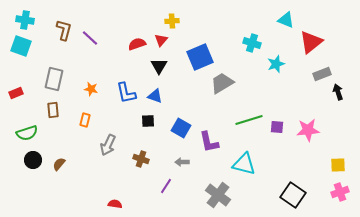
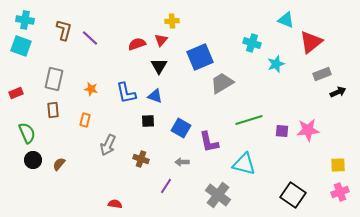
black arrow at (338, 92): rotated 84 degrees clockwise
purple square at (277, 127): moved 5 px right, 4 px down
green semicircle at (27, 133): rotated 95 degrees counterclockwise
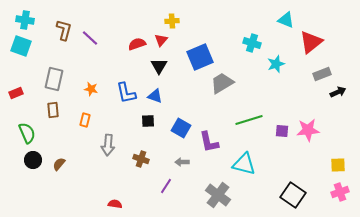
gray arrow at (108, 145): rotated 20 degrees counterclockwise
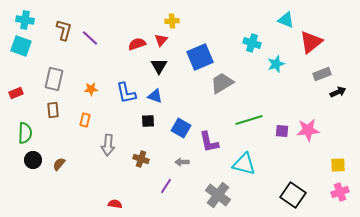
orange star at (91, 89): rotated 16 degrees counterclockwise
green semicircle at (27, 133): moved 2 px left; rotated 25 degrees clockwise
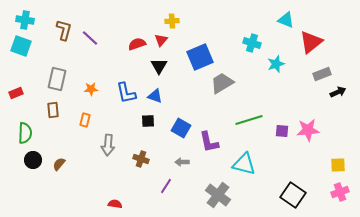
gray rectangle at (54, 79): moved 3 px right
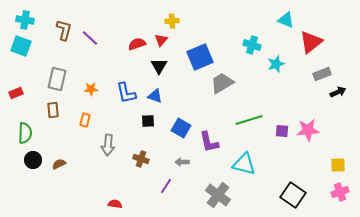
cyan cross at (252, 43): moved 2 px down
brown semicircle at (59, 164): rotated 24 degrees clockwise
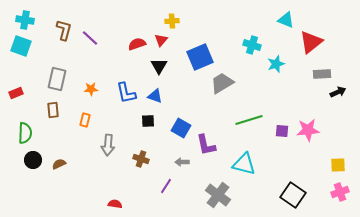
gray rectangle at (322, 74): rotated 18 degrees clockwise
purple L-shape at (209, 142): moved 3 px left, 3 px down
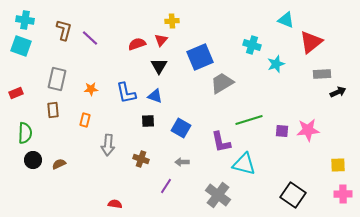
purple L-shape at (206, 145): moved 15 px right, 3 px up
pink cross at (340, 192): moved 3 px right, 2 px down; rotated 18 degrees clockwise
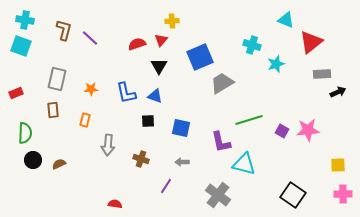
blue square at (181, 128): rotated 18 degrees counterclockwise
purple square at (282, 131): rotated 24 degrees clockwise
